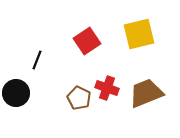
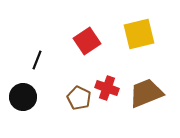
black circle: moved 7 px right, 4 px down
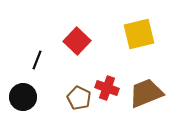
red square: moved 10 px left; rotated 12 degrees counterclockwise
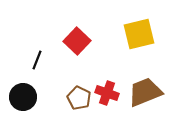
red cross: moved 5 px down
brown trapezoid: moved 1 px left, 1 px up
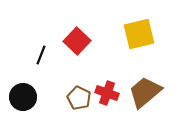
black line: moved 4 px right, 5 px up
brown trapezoid: rotated 18 degrees counterclockwise
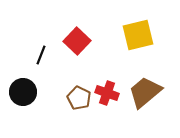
yellow square: moved 1 px left, 1 px down
black circle: moved 5 px up
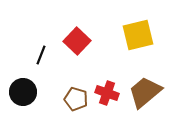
brown pentagon: moved 3 px left, 1 px down; rotated 10 degrees counterclockwise
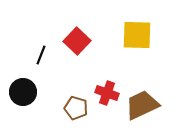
yellow square: moved 1 px left; rotated 16 degrees clockwise
brown trapezoid: moved 3 px left, 13 px down; rotated 15 degrees clockwise
brown pentagon: moved 9 px down
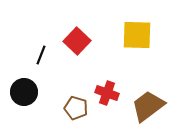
black circle: moved 1 px right
brown trapezoid: moved 6 px right, 1 px down; rotated 12 degrees counterclockwise
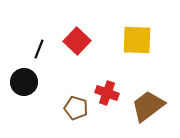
yellow square: moved 5 px down
black line: moved 2 px left, 6 px up
black circle: moved 10 px up
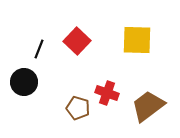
brown pentagon: moved 2 px right
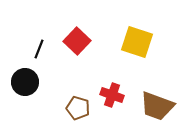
yellow square: moved 2 px down; rotated 16 degrees clockwise
black circle: moved 1 px right
red cross: moved 5 px right, 2 px down
brown trapezoid: moved 9 px right; rotated 123 degrees counterclockwise
